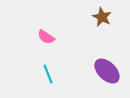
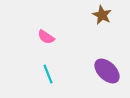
brown star: moved 2 px up
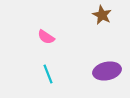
purple ellipse: rotated 56 degrees counterclockwise
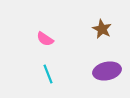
brown star: moved 14 px down
pink semicircle: moved 1 px left, 2 px down
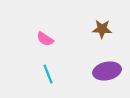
brown star: rotated 24 degrees counterclockwise
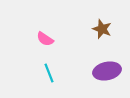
brown star: rotated 18 degrees clockwise
cyan line: moved 1 px right, 1 px up
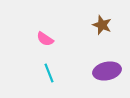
brown star: moved 4 px up
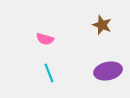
pink semicircle: rotated 18 degrees counterclockwise
purple ellipse: moved 1 px right
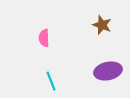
pink semicircle: moved 1 px left, 1 px up; rotated 72 degrees clockwise
cyan line: moved 2 px right, 8 px down
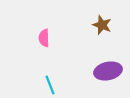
cyan line: moved 1 px left, 4 px down
